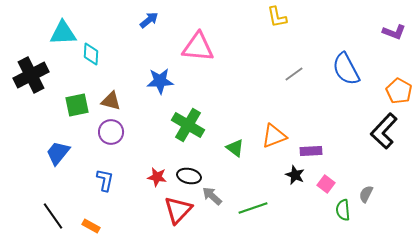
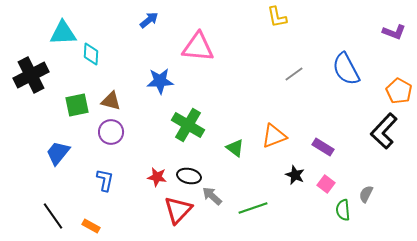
purple rectangle: moved 12 px right, 4 px up; rotated 35 degrees clockwise
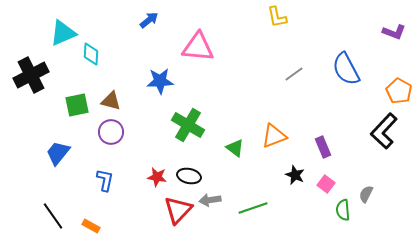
cyan triangle: rotated 20 degrees counterclockwise
purple rectangle: rotated 35 degrees clockwise
gray arrow: moved 2 px left, 4 px down; rotated 50 degrees counterclockwise
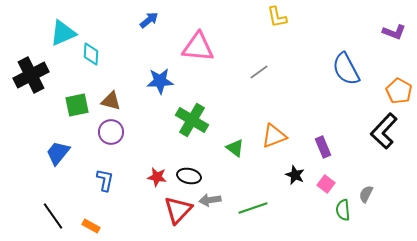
gray line: moved 35 px left, 2 px up
green cross: moved 4 px right, 5 px up
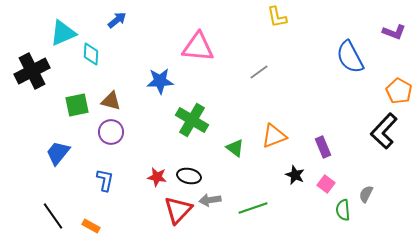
blue arrow: moved 32 px left
blue semicircle: moved 4 px right, 12 px up
black cross: moved 1 px right, 4 px up
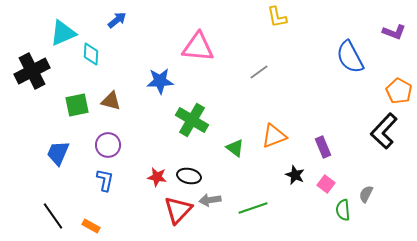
purple circle: moved 3 px left, 13 px down
blue trapezoid: rotated 16 degrees counterclockwise
